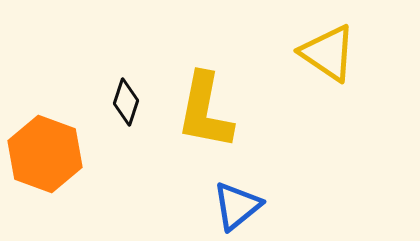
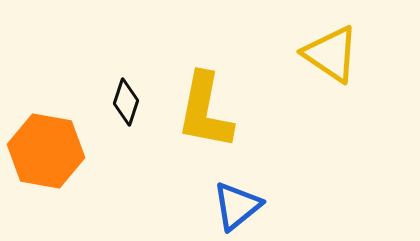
yellow triangle: moved 3 px right, 1 px down
orange hexagon: moved 1 px right, 3 px up; rotated 10 degrees counterclockwise
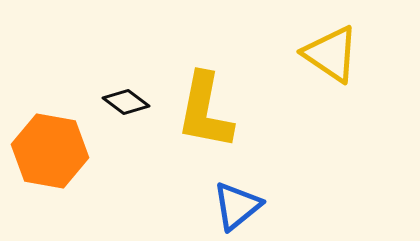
black diamond: rotated 72 degrees counterclockwise
orange hexagon: moved 4 px right
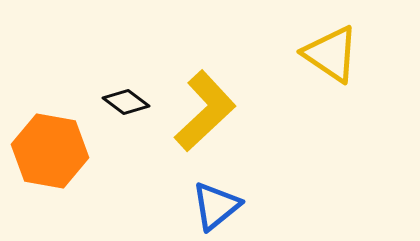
yellow L-shape: rotated 144 degrees counterclockwise
blue triangle: moved 21 px left
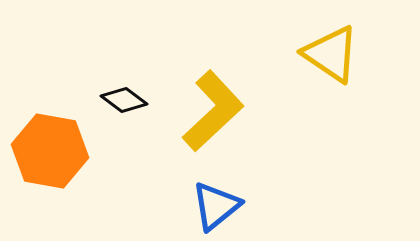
black diamond: moved 2 px left, 2 px up
yellow L-shape: moved 8 px right
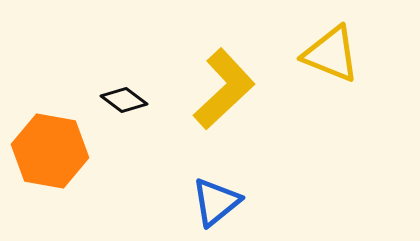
yellow triangle: rotated 12 degrees counterclockwise
yellow L-shape: moved 11 px right, 22 px up
blue triangle: moved 4 px up
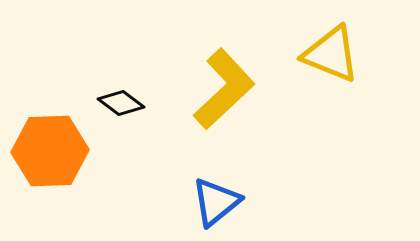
black diamond: moved 3 px left, 3 px down
orange hexagon: rotated 12 degrees counterclockwise
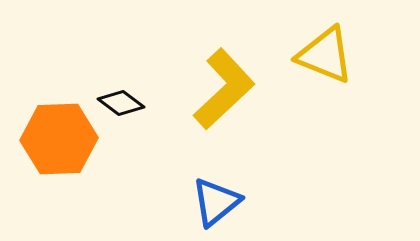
yellow triangle: moved 6 px left, 1 px down
orange hexagon: moved 9 px right, 12 px up
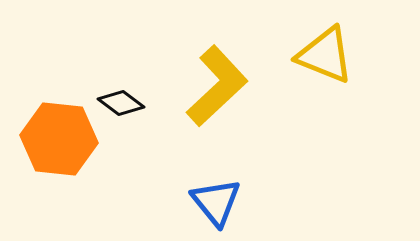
yellow L-shape: moved 7 px left, 3 px up
orange hexagon: rotated 8 degrees clockwise
blue triangle: rotated 30 degrees counterclockwise
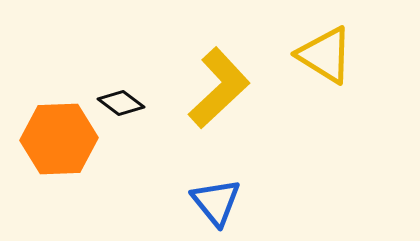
yellow triangle: rotated 10 degrees clockwise
yellow L-shape: moved 2 px right, 2 px down
orange hexagon: rotated 8 degrees counterclockwise
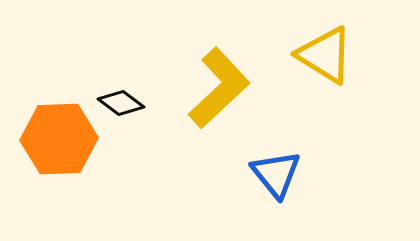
blue triangle: moved 60 px right, 28 px up
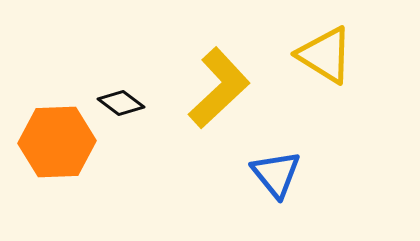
orange hexagon: moved 2 px left, 3 px down
